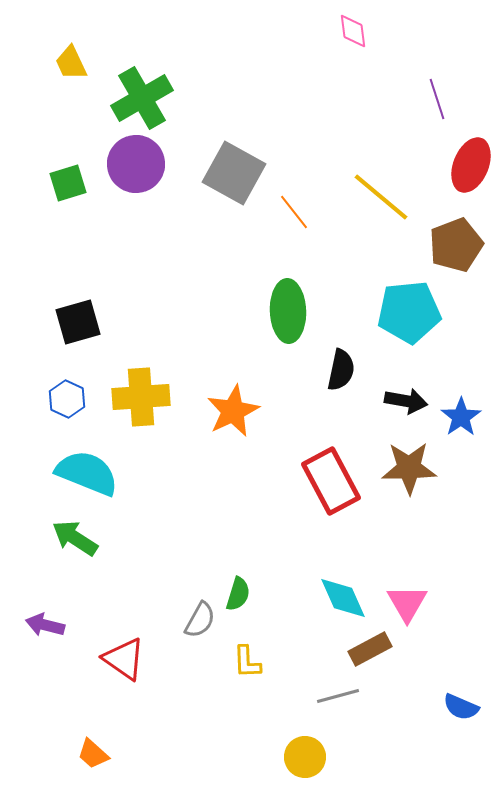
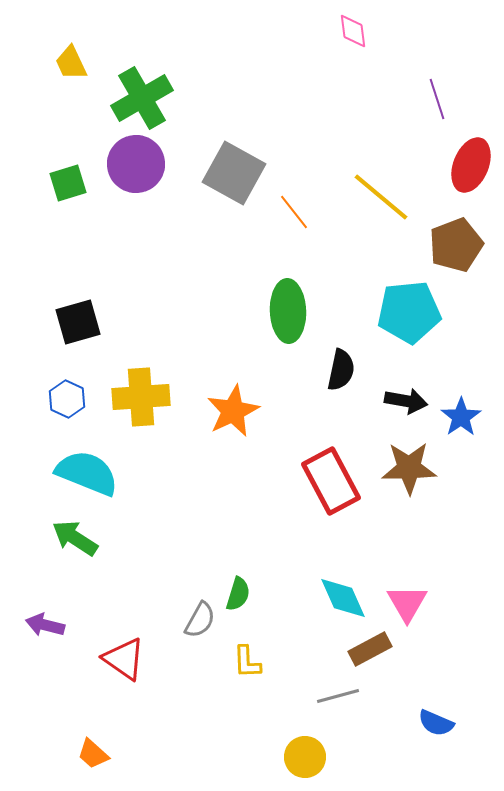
blue semicircle: moved 25 px left, 16 px down
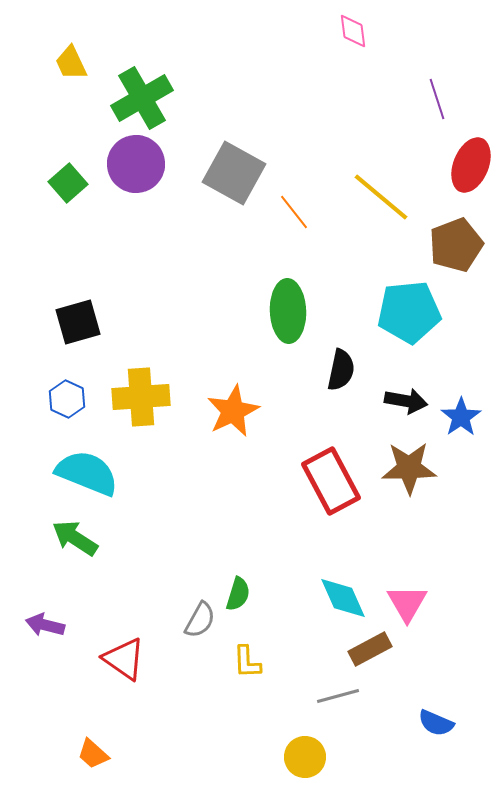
green square: rotated 24 degrees counterclockwise
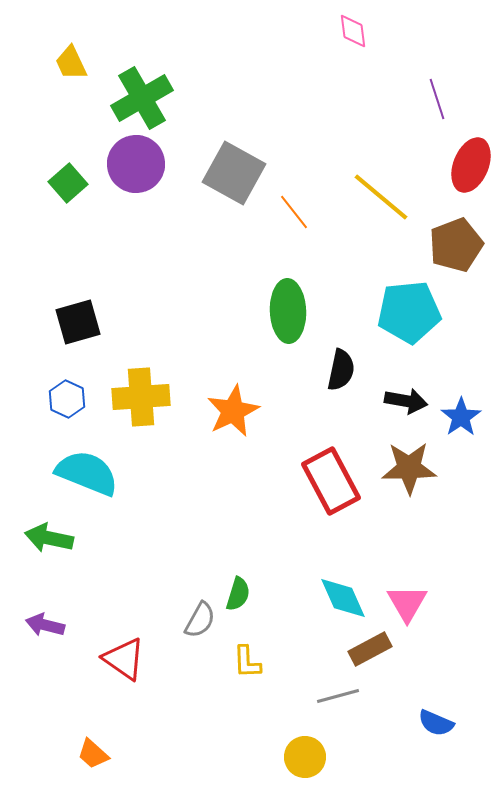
green arrow: moved 26 px left; rotated 21 degrees counterclockwise
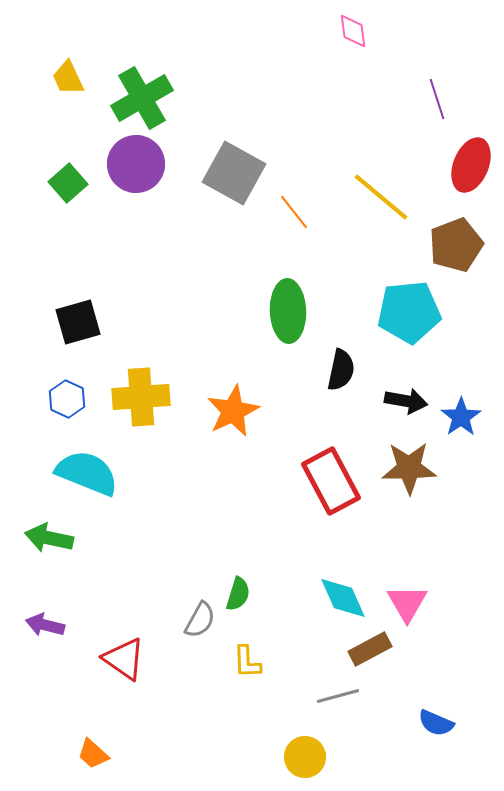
yellow trapezoid: moved 3 px left, 15 px down
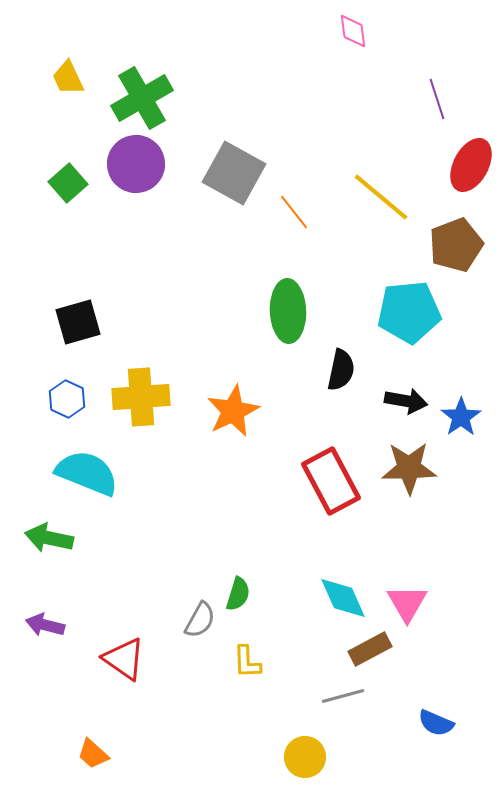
red ellipse: rotated 6 degrees clockwise
gray line: moved 5 px right
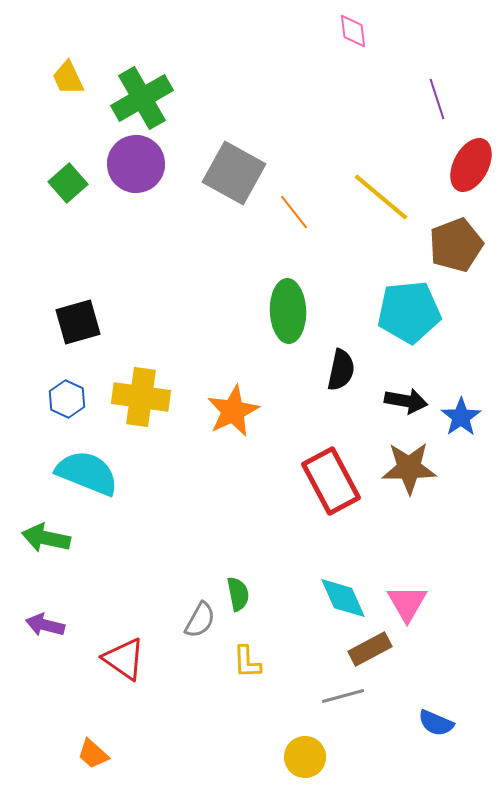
yellow cross: rotated 12 degrees clockwise
green arrow: moved 3 px left
green semicircle: rotated 28 degrees counterclockwise
